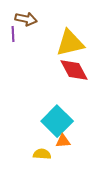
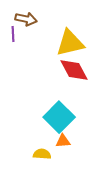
cyan square: moved 2 px right, 4 px up
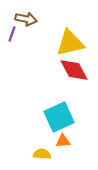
purple line: moved 1 px left; rotated 21 degrees clockwise
cyan square: rotated 20 degrees clockwise
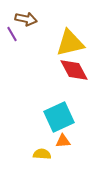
purple line: rotated 49 degrees counterclockwise
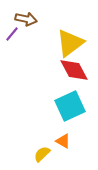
purple line: rotated 70 degrees clockwise
yellow triangle: rotated 24 degrees counterclockwise
cyan square: moved 11 px right, 11 px up
orange triangle: rotated 35 degrees clockwise
yellow semicircle: rotated 48 degrees counterclockwise
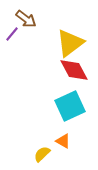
brown arrow: rotated 25 degrees clockwise
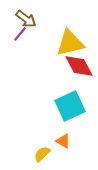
purple line: moved 8 px right
yellow triangle: rotated 24 degrees clockwise
red diamond: moved 5 px right, 4 px up
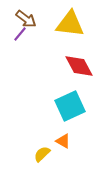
yellow triangle: moved 19 px up; rotated 20 degrees clockwise
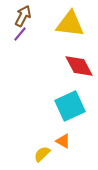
brown arrow: moved 3 px left, 3 px up; rotated 100 degrees counterclockwise
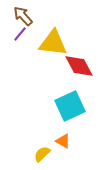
brown arrow: rotated 70 degrees counterclockwise
yellow triangle: moved 17 px left, 19 px down
